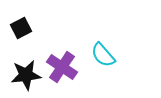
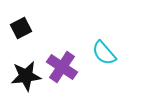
cyan semicircle: moved 1 px right, 2 px up
black star: moved 1 px down
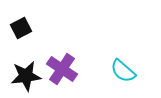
cyan semicircle: moved 19 px right, 18 px down; rotated 8 degrees counterclockwise
purple cross: moved 2 px down
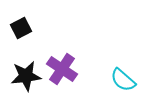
cyan semicircle: moved 9 px down
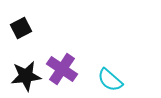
cyan semicircle: moved 13 px left
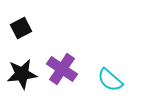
black star: moved 4 px left, 2 px up
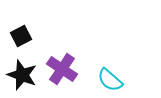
black square: moved 8 px down
black star: moved 1 px down; rotated 28 degrees clockwise
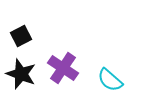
purple cross: moved 1 px right, 1 px up
black star: moved 1 px left, 1 px up
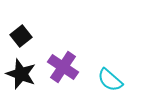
black square: rotated 10 degrees counterclockwise
purple cross: moved 1 px up
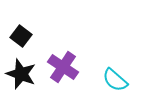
black square: rotated 15 degrees counterclockwise
cyan semicircle: moved 5 px right
